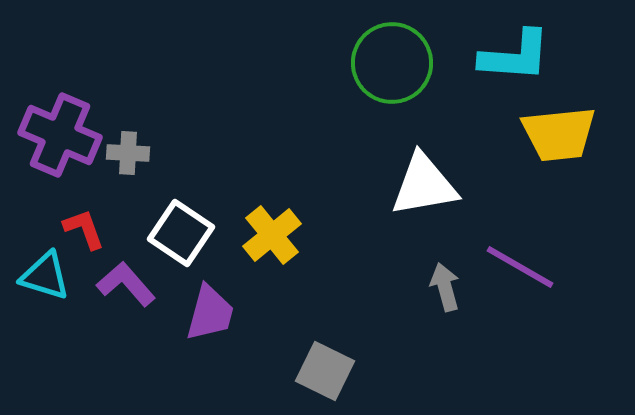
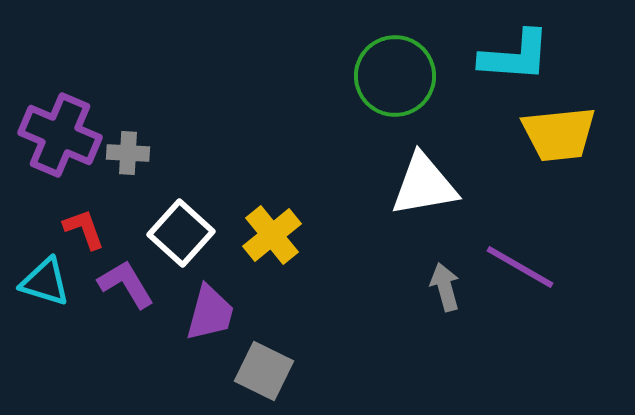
green circle: moved 3 px right, 13 px down
white square: rotated 8 degrees clockwise
cyan triangle: moved 6 px down
purple L-shape: rotated 10 degrees clockwise
gray square: moved 61 px left
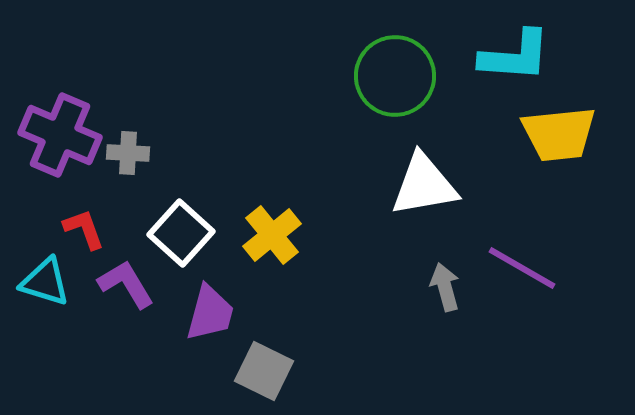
purple line: moved 2 px right, 1 px down
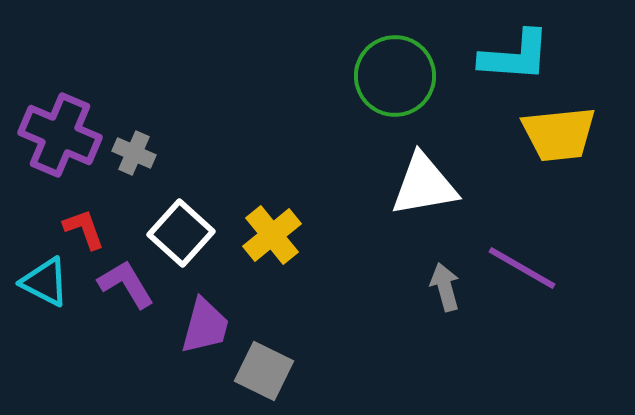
gray cross: moved 6 px right; rotated 21 degrees clockwise
cyan triangle: rotated 10 degrees clockwise
purple trapezoid: moved 5 px left, 13 px down
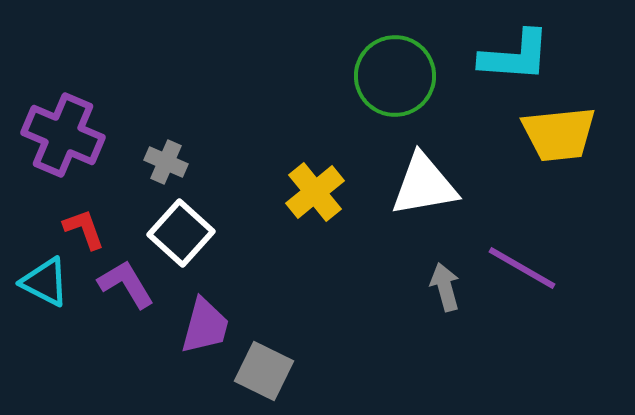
purple cross: moved 3 px right
gray cross: moved 32 px right, 9 px down
yellow cross: moved 43 px right, 43 px up
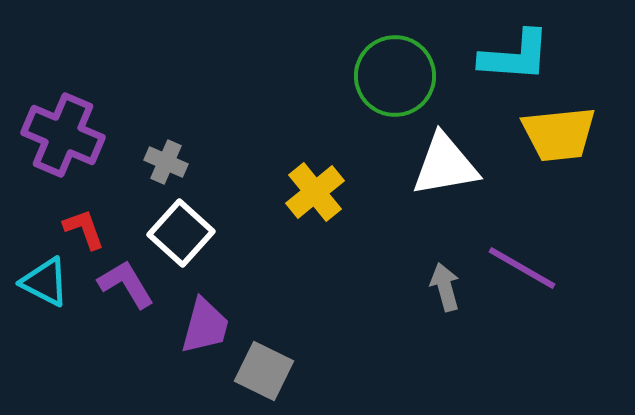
white triangle: moved 21 px right, 20 px up
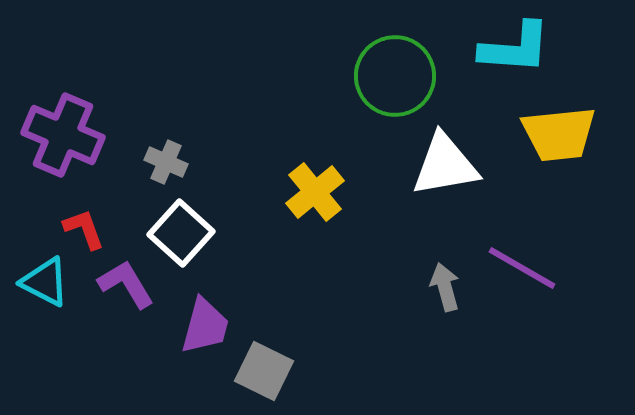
cyan L-shape: moved 8 px up
